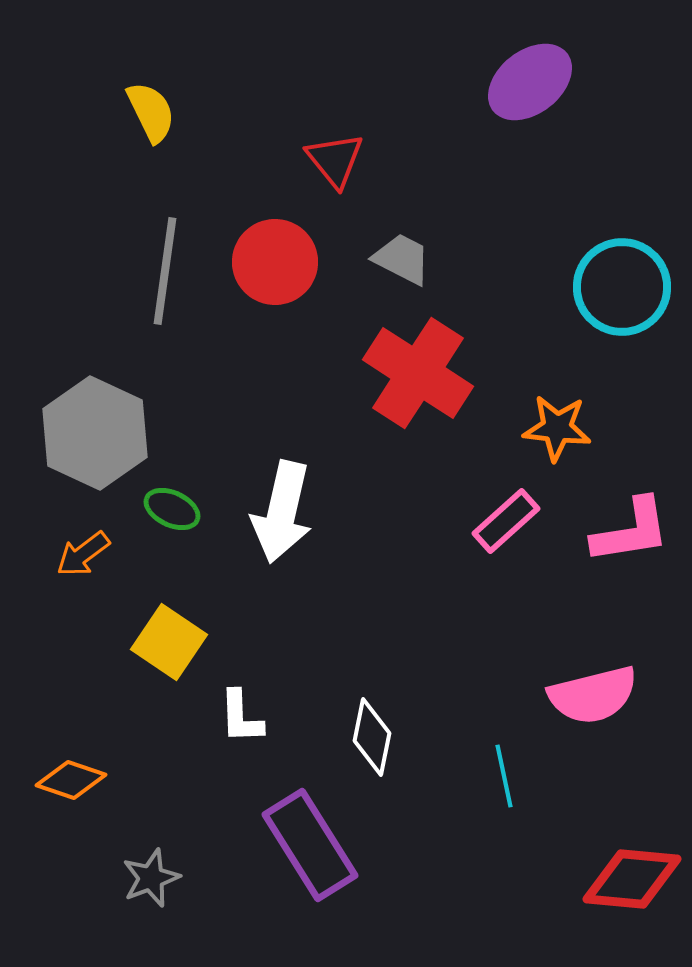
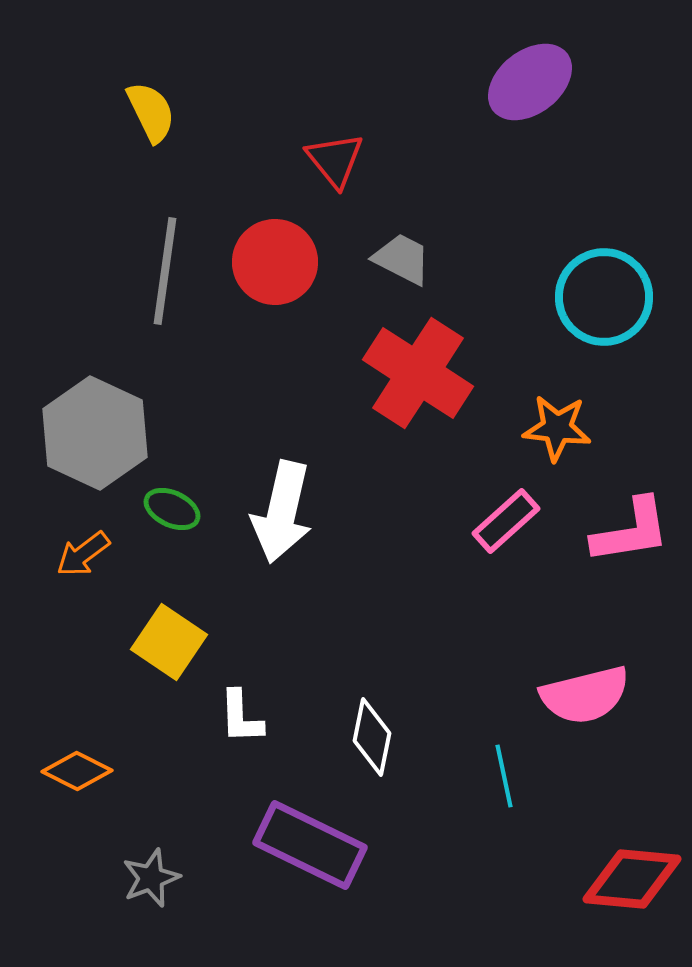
cyan circle: moved 18 px left, 10 px down
pink semicircle: moved 8 px left
orange diamond: moved 6 px right, 9 px up; rotated 8 degrees clockwise
purple rectangle: rotated 32 degrees counterclockwise
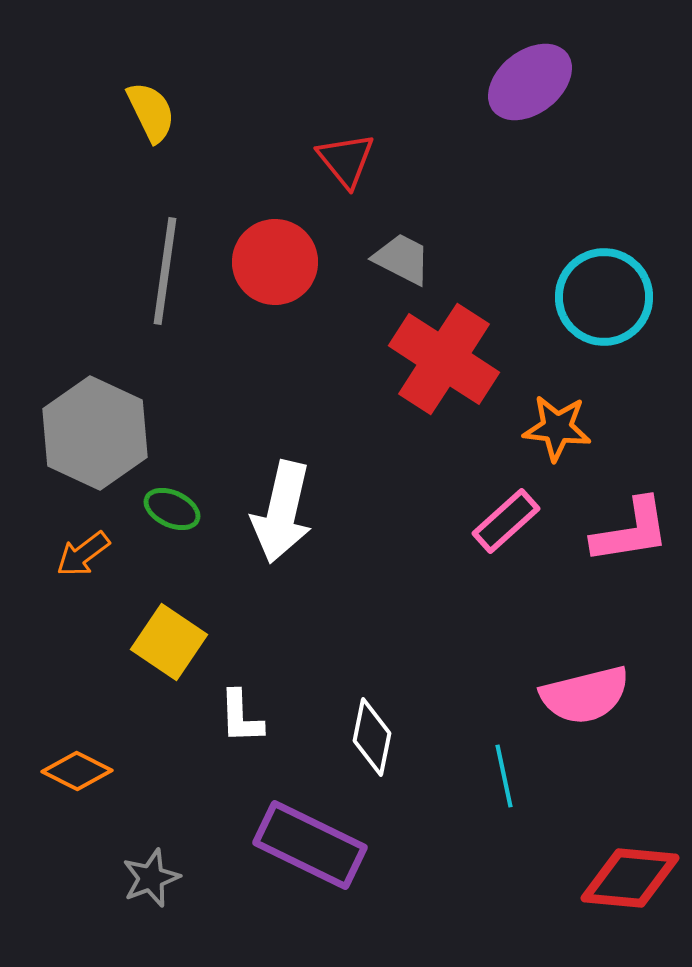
red triangle: moved 11 px right
red cross: moved 26 px right, 14 px up
red diamond: moved 2 px left, 1 px up
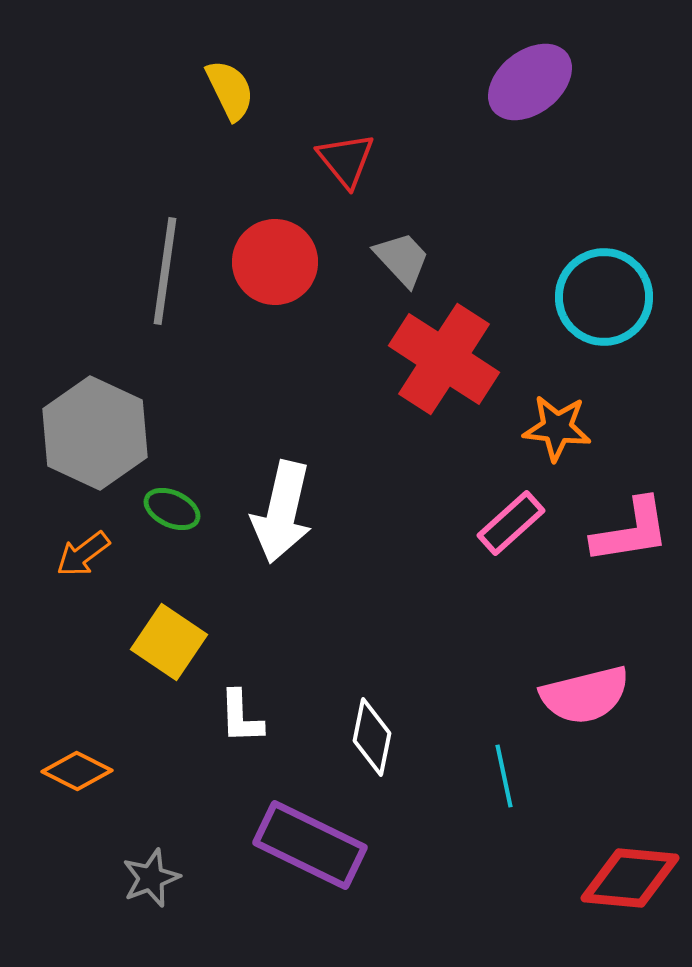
yellow semicircle: moved 79 px right, 22 px up
gray trapezoid: rotated 20 degrees clockwise
pink rectangle: moved 5 px right, 2 px down
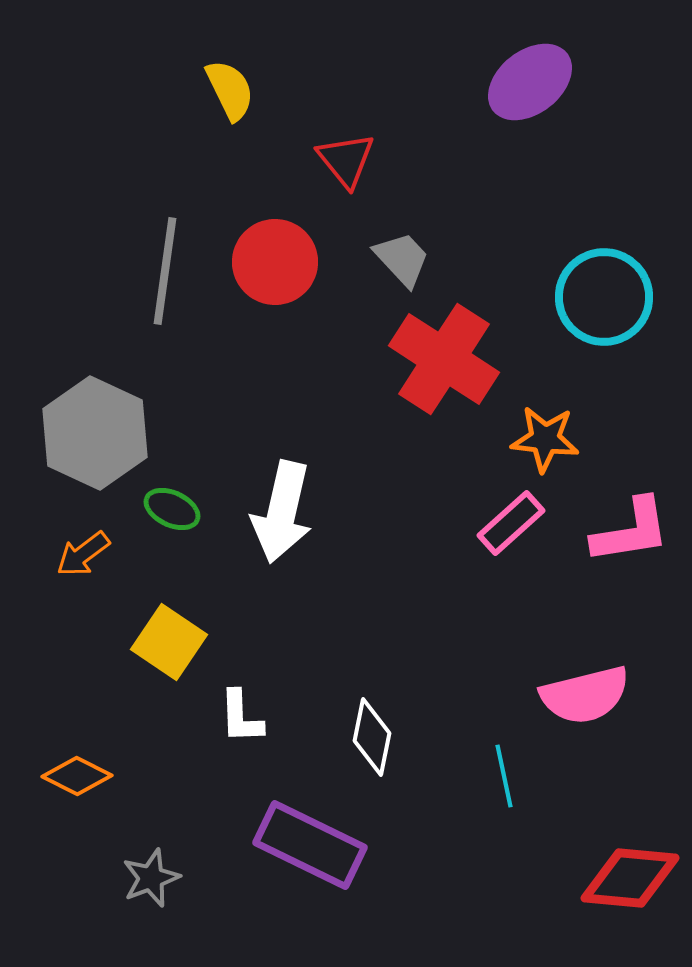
orange star: moved 12 px left, 11 px down
orange diamond: moved 5 px down
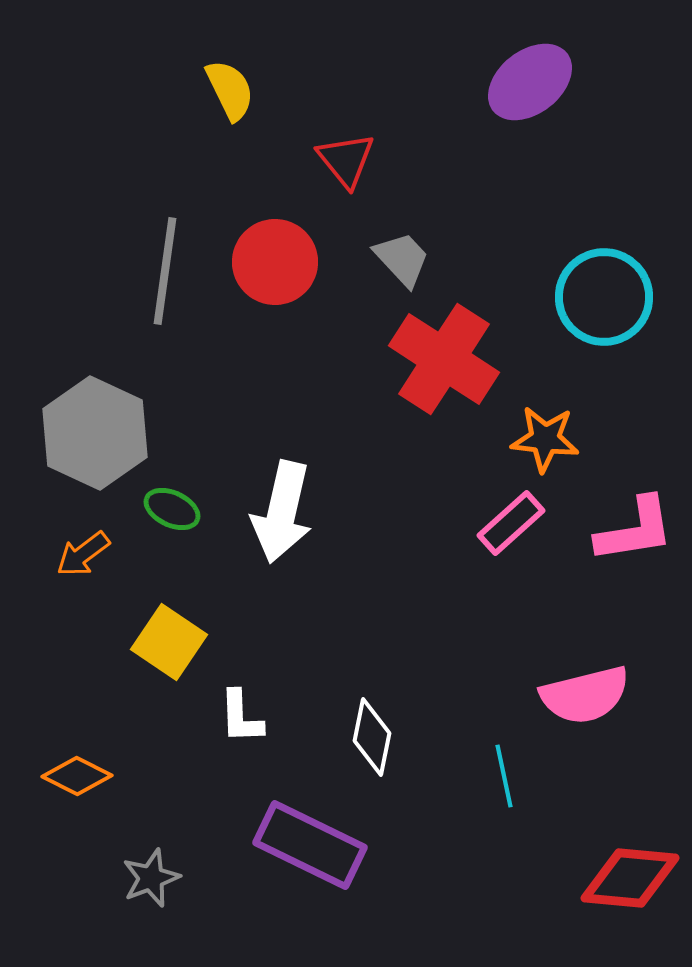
pink L-shape: moved 4 px right, 1 px up
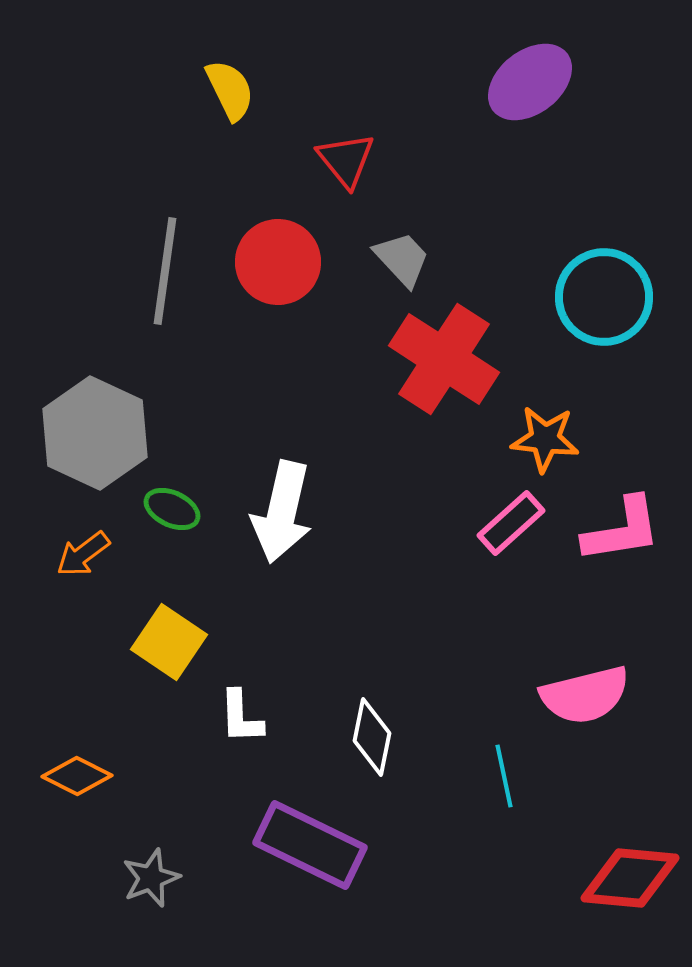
red circle: moved 3 px right
pink L-shape: moved 13 px left
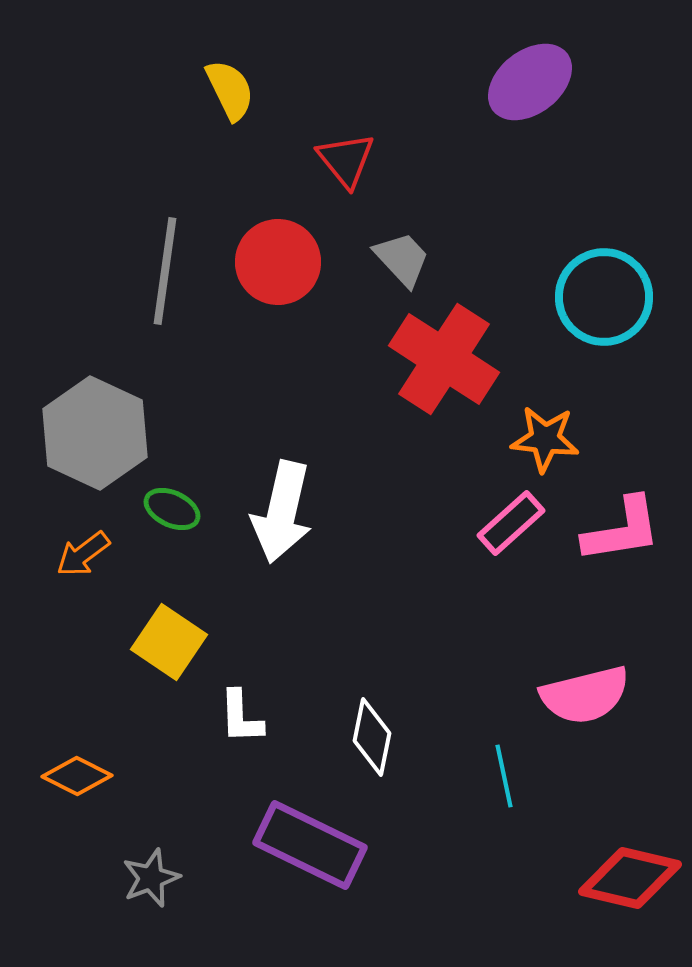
red diamond: rotated 8 degrees clockwise
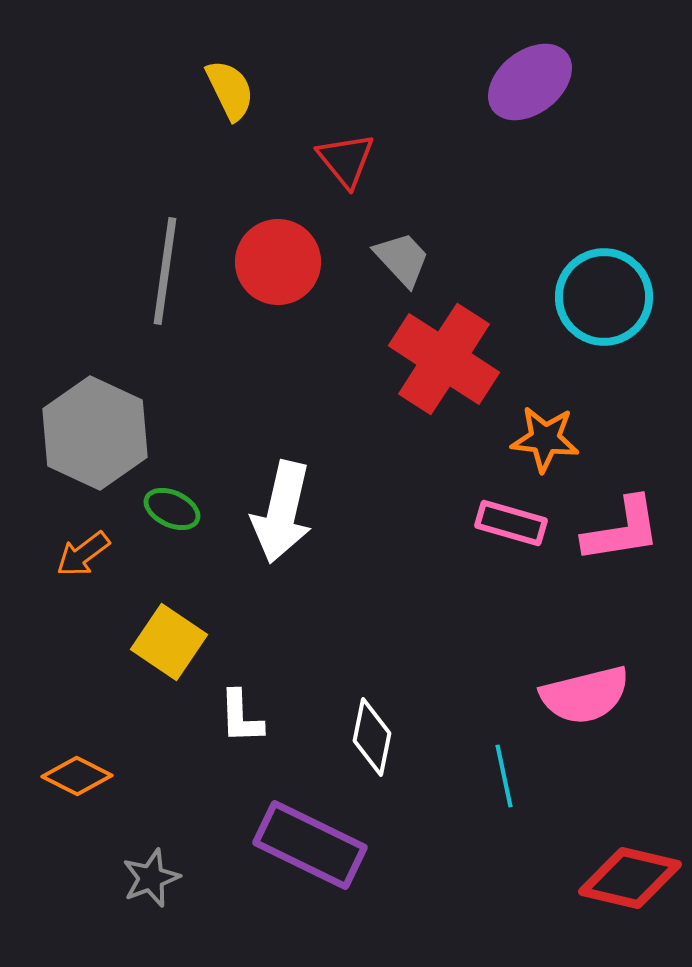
pink rectangle: rotated 58 degrees clockwise
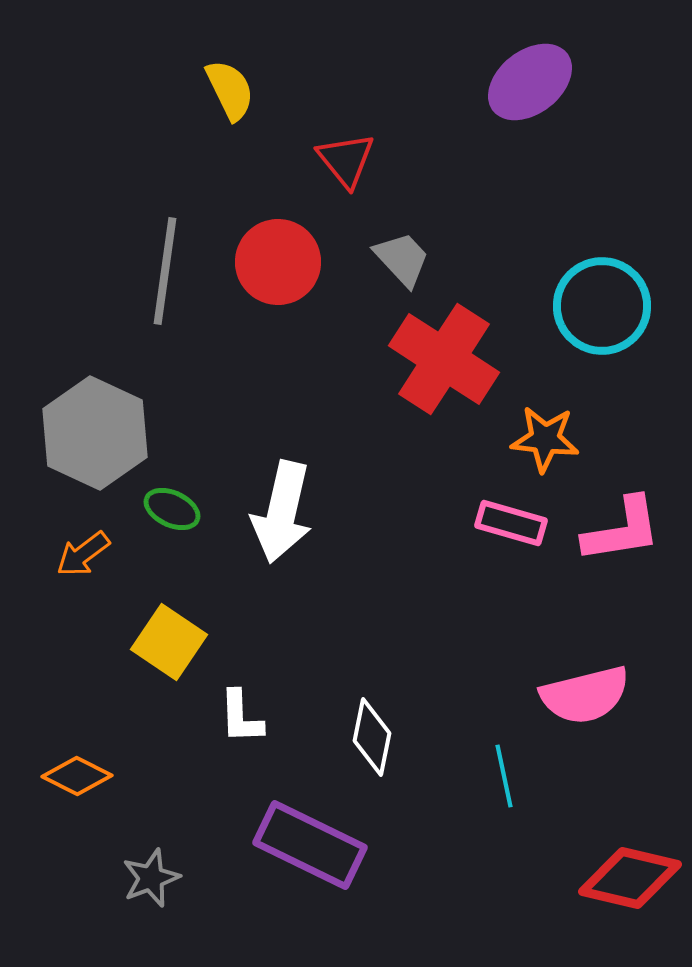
cyan circle: moved 2 px left, 9 px down
